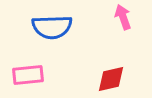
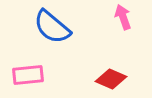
blue semicircle: rotated 42 degrees clockwise
red diamond: rotated 36 degrees clockwise
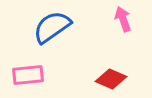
pink arrow: moved 2 px down
blue semicircle: rotated 105 degrees clockwise
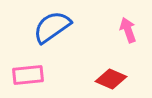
pink arrow: moved 5 px right, 11 px down
